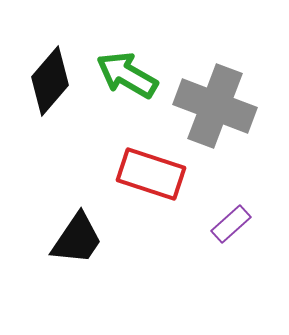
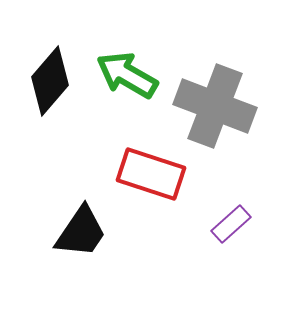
black trapezoid: moved 4 px right, 7 px up
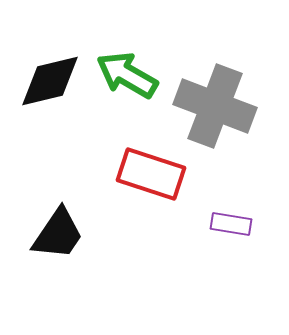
black diamond: rotated 36 degrees clockwise
purple rectangle: rotated 51 degrees clockwise
black trapezoid: moved 23 px left, 2 px down
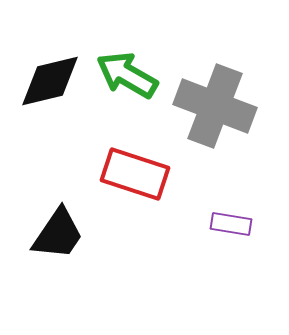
red rectangle: moved 16 px left
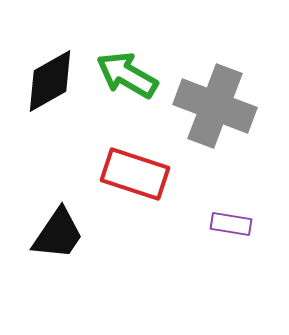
black diamond: rotated 16 degrees counterclockwise
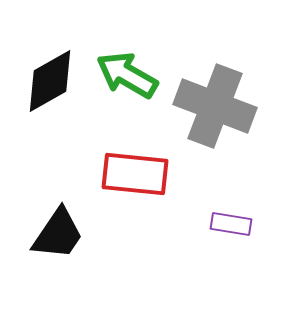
red rectangle: rotated 12 degrees counterclockwise
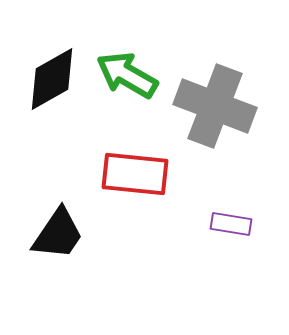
black diamond: moved 2 px right, 2 px up
